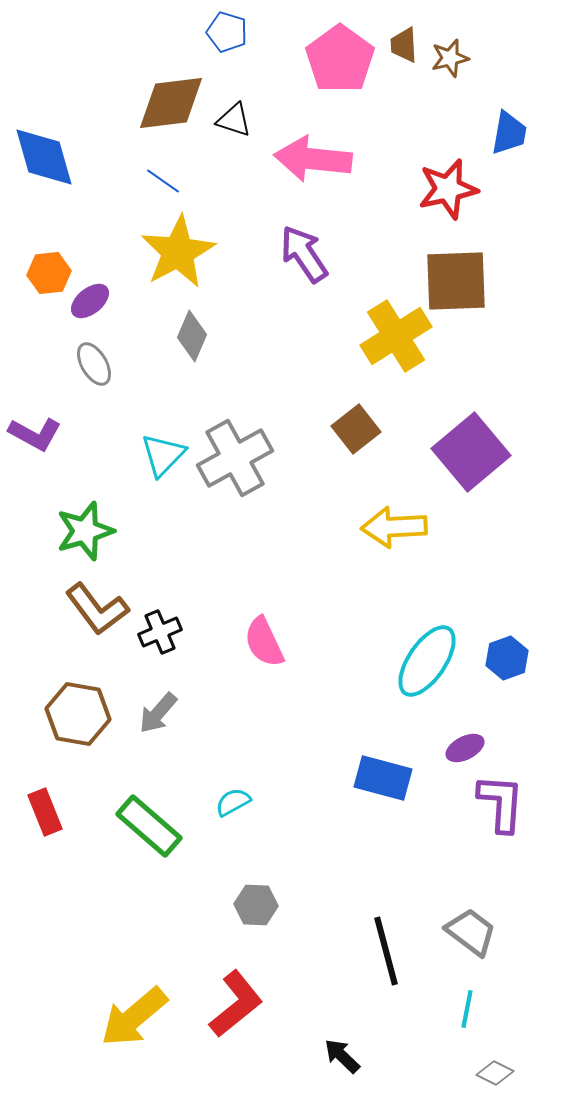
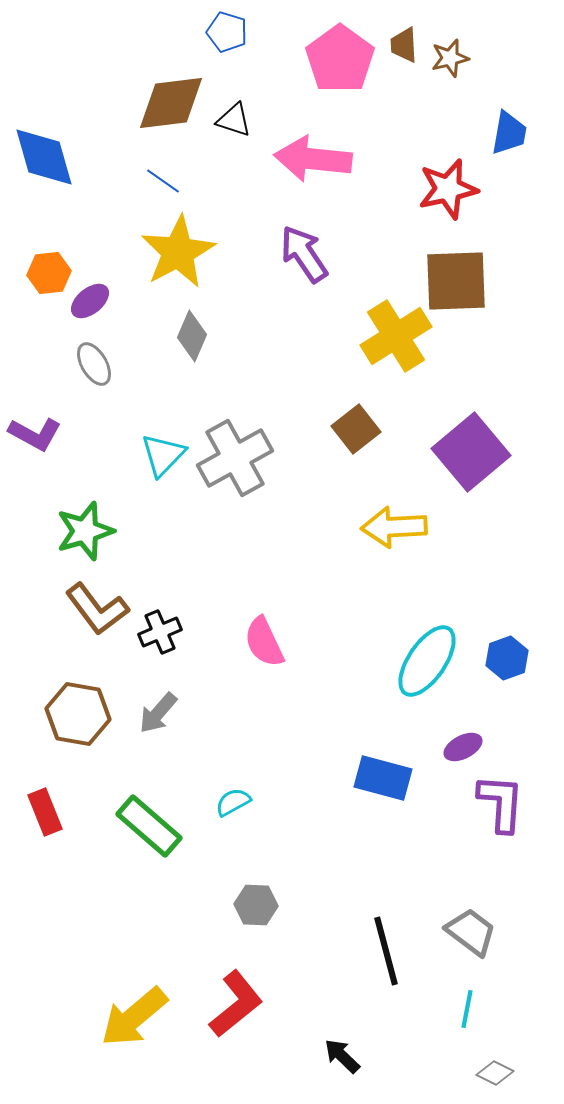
purple ellipse at (465, 748): moved 2 px left, 1 px up
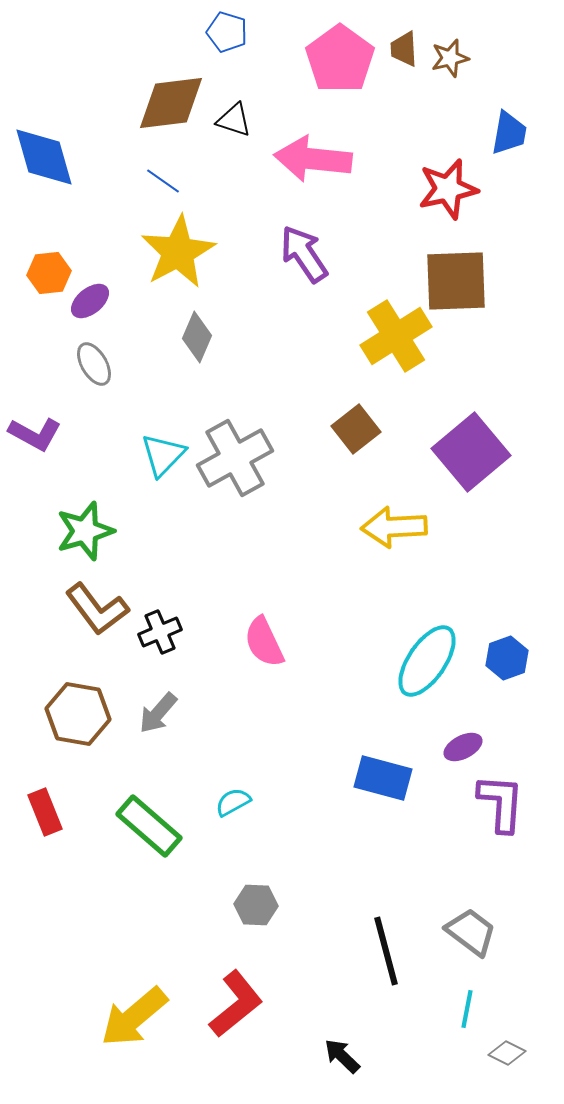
brown trapezoid at (404, 45): moved 4 px down
gray diamond at (192, 336): moved 5 px right, 1 px down
gray diamond at (495, 1073): moved 12 px right, 20 px up
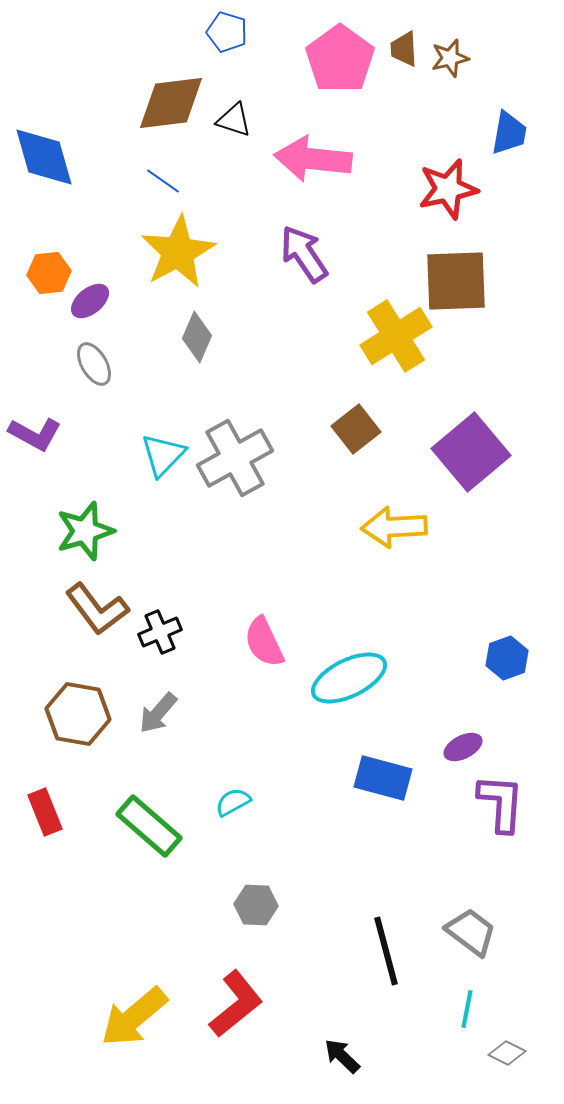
cyan ellipse at (427, 661): moved 78 px left, 17 px down; rotated 30 degrees clockwise
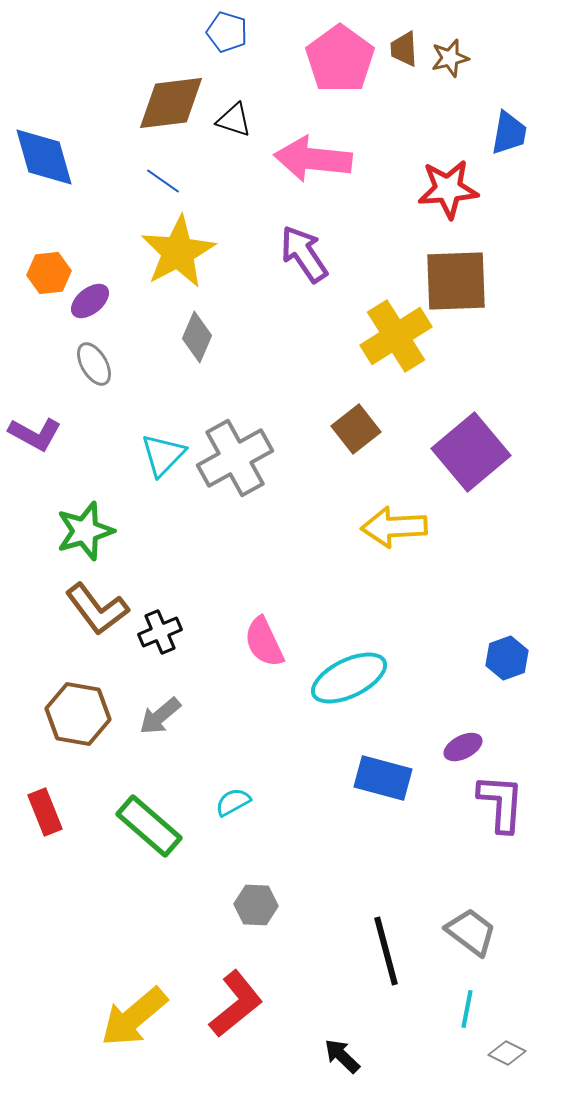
red star at (448, 189): rotated 8 degrees clockwise
gray arrow at (158, 713): moved 2 px right, 3 px down; rotated 9 degrees clockwise
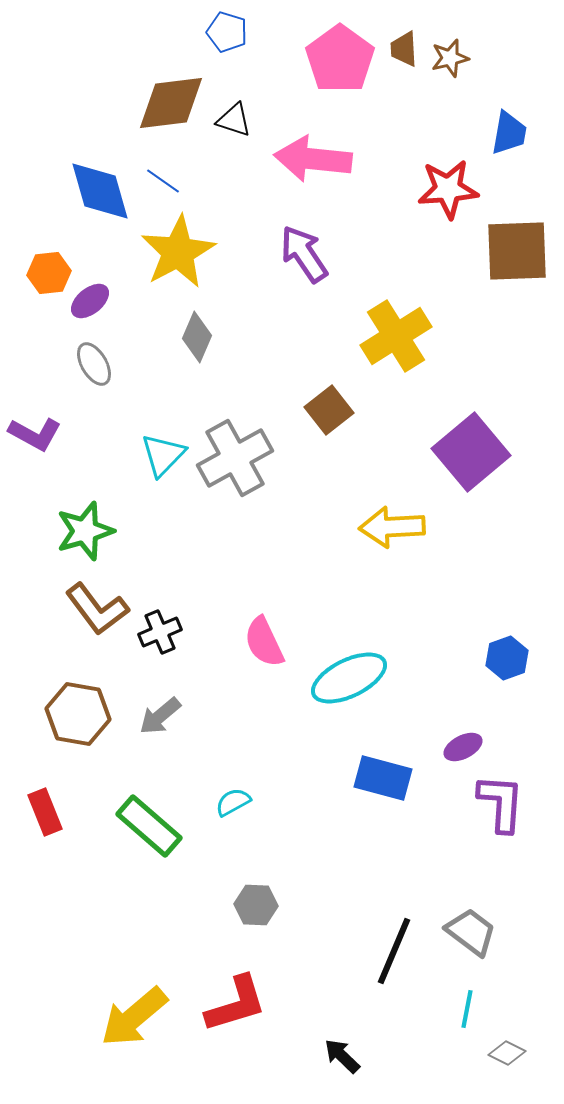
blue diamond at (44, 157): moved 56 px right, 34 px down
brown square at (456, 281): moved 61 px right, 30 px up
brown square at (356, 429): moved 27 px left, 19 px up
yellow arrow at (394, 527): moved 2 px left
black line at (386, 951): moved 8 px right; rotated 38 degrees clockwise
red L-shape at (236, 1004): rotated 22 degrees clockwise
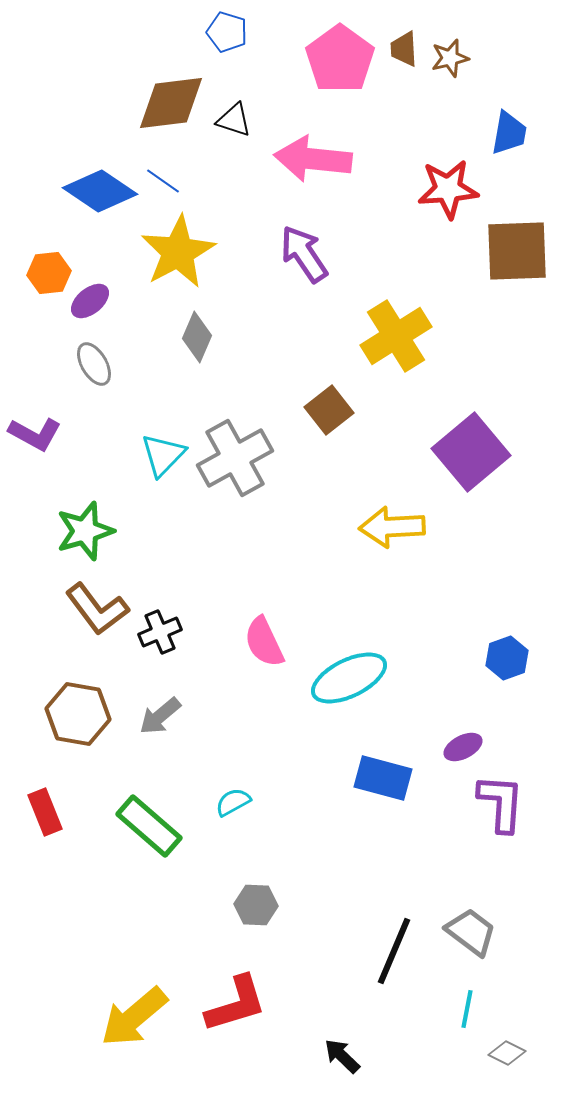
blue diamond at (100, 191): rotated 40 degrees counterclockwise
